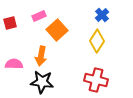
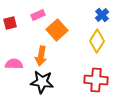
pink rectangle: moved 1 px left, 1 px up
red cross: rotated 10 degrees counterclockwise
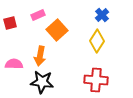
orange arrow: moved 1 px left
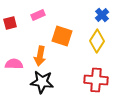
orange square: moved 5 px right, 6 px down; rotated 30 degrees counterclockwise
